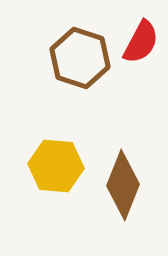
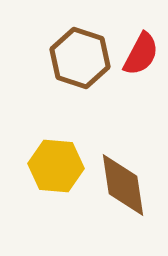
red semicircle: moved 12 px down
brown diamond: rotated 30 degrees counterclockwise
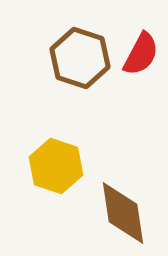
yellow hexagon: rotated 14 degrees clockwise
brown diamond: moved 28 px down
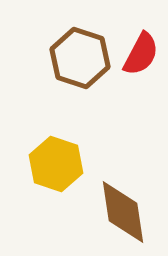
yellow hexagon: moved 2 px up
brown diamond: moved 1 px up
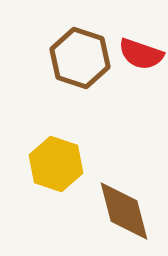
red semicircle: rotated 81 degrees clockwise
brown diamond: moved 1 px right, 1 px up; rotated 6 degrees counterclockwise
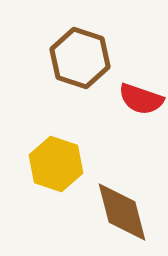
red semicircle: moved 45 px down
brown diamond: moved 2 px left, 1 px down
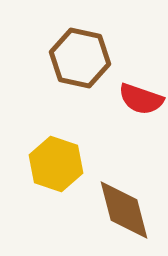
brown hexagon: rotated 6 degrees counterclockwise
brown diamond: moved 2 px right, 2 px up
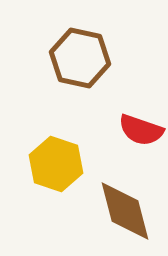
red semicircle: moved 31 px down
brown diamond: moved 1 px right, 1 px down
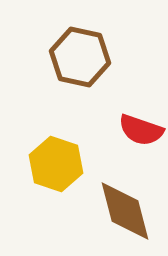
brown hexagon: moved 1 px up
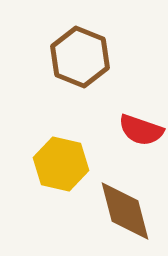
brown hexagon: rotated 10 degrees clockwise
yellow hexagon: moved 5 px right; rotated 6 degrees counterclockwise
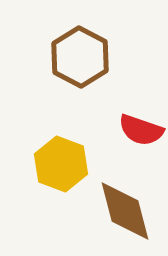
brown hexagon: rotated 6 degrees clockwise
yellow hexagon: rotated 8 degrees clockwise
